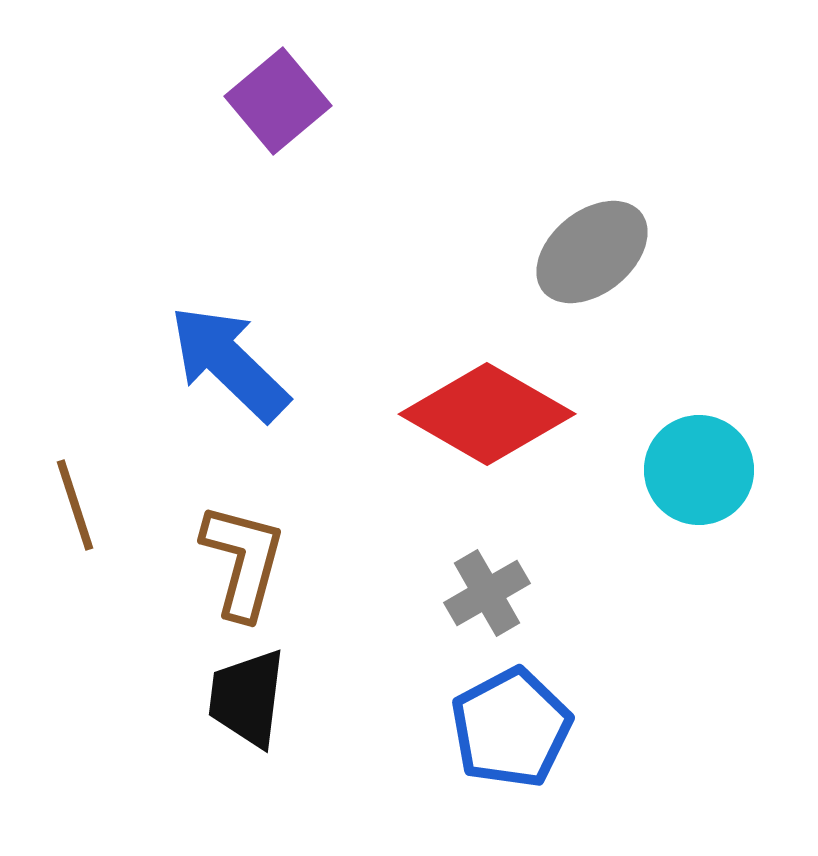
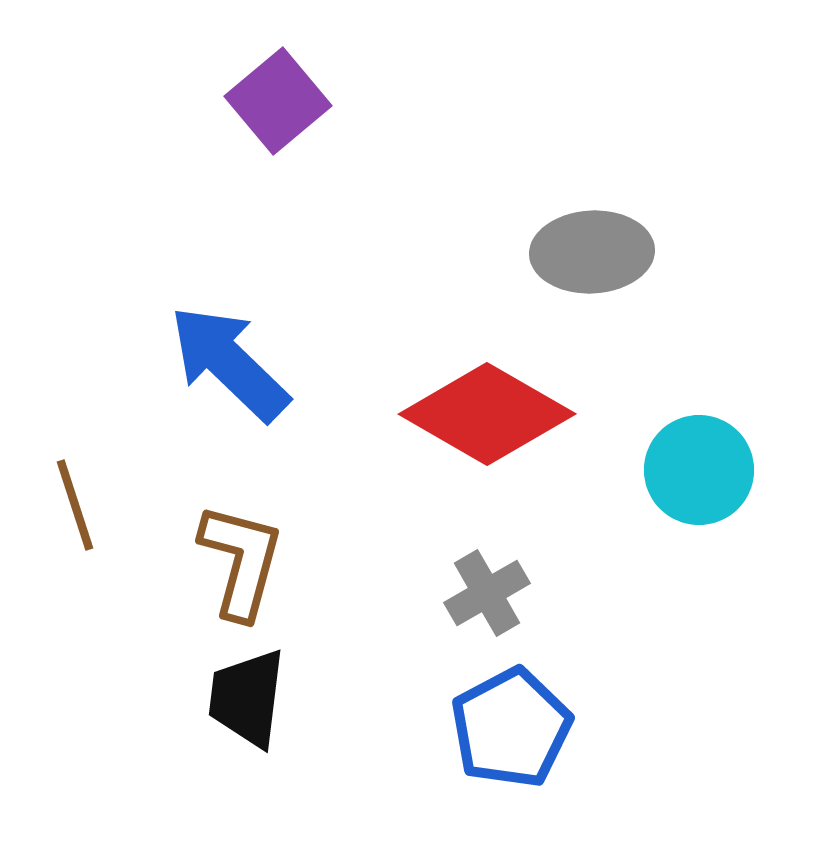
gray ellipse: rotated 36 degrees clockwise
brown L-shape: moved 2 px left
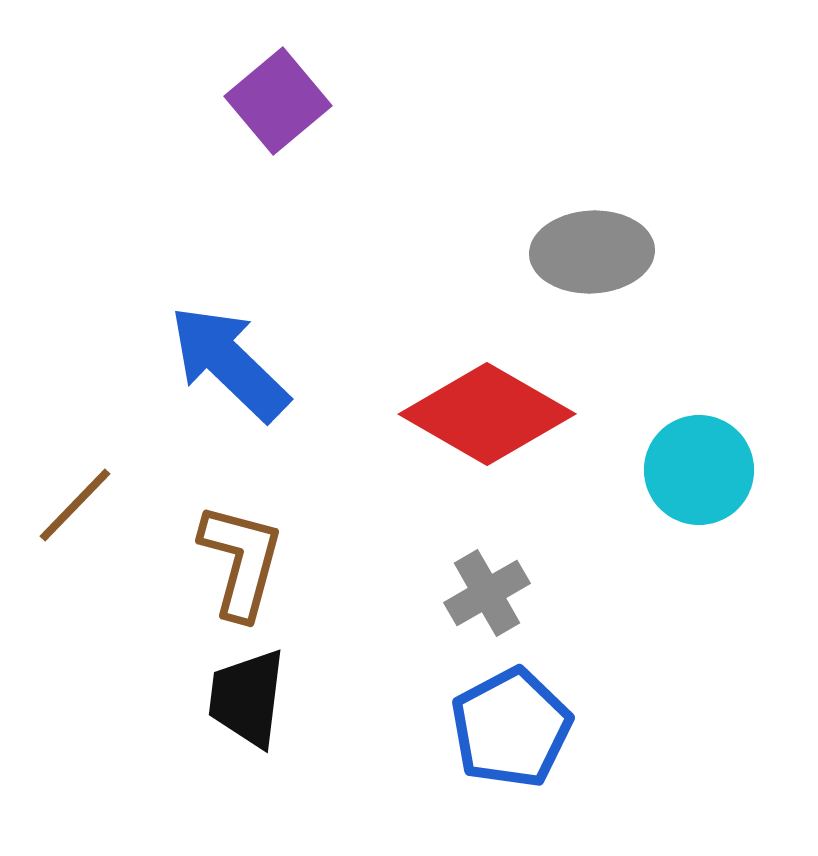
brown line: rotated 62 degrees clockwise
